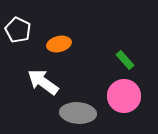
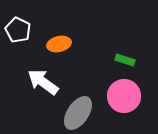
green rectangle: rotated 30 degrees counterclockwise
gray ellipse: rotated 60 degrees counterclockwise
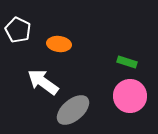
orange ellipse: rotated 20 degrees clockwise
green rectangle: moved 2 px right, 2 px down
pink circle: moved 6 px right
gray ellipse: moved 5 px left, 3 px up; rotated 16 degrees clockwise
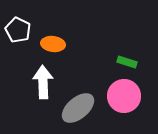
orange ellipse: moved 6 px left
white arrow: rotated 52 degrees clockwise
pink circle: moved 6 px left
gray ellipse: moved 5 px right, 2 px up
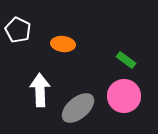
orange ellipse: moved 10 px right
green rectangle: moved 1 px left, 2 px up; rotated 18 degrees clockwise
white arrow: moved 3 px left, 8 px down
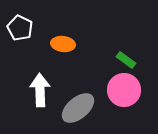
white pentagon: moved 2 px right, 2 px up
pink circle: moved 6 px up
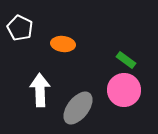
gray ellipse: rotated 12 degrees counterclockwise
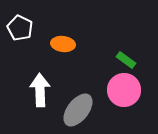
gray ellipse: moved 2 px down
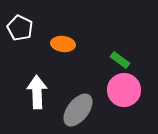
green rectangle: moved 6 px left
white arrow: moved 3 px left, 2 px down
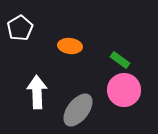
white pentagon: rotated 15 degrees clockwise
orange ellipse: moved 7 px right, 2 px down
